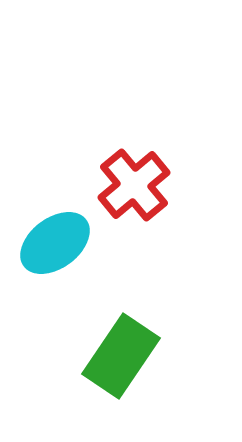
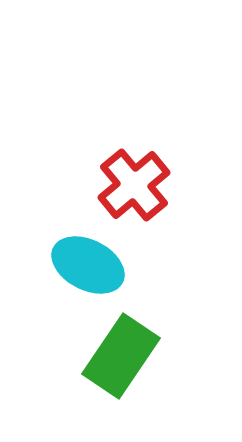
cyan ellipse: moved 33 px right, 22 px down; rotated 64 degrees clockwise
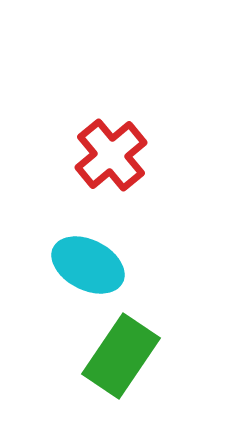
red cross: moved 23 px left, 30 px up
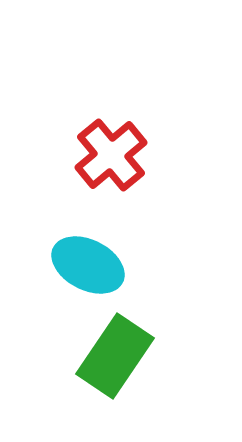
green rectangle: moved 6 px left
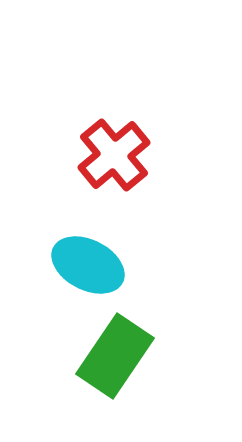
red cross: moved 3 px right
